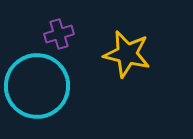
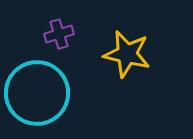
cyan circle: moved 7 px down
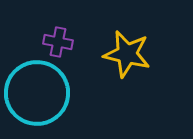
purple cross: moved 1 px left, 8 px down; rotated 28 degrees clockwise
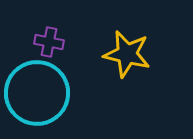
purple cross: moved 9 px left
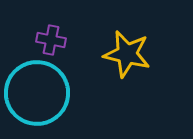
purple cross: moved 2 px right, 2 px up
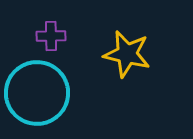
purple cross: moved 4 px up; rotated 12 degrees counterclockwise
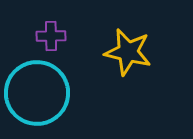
yellow star: moved 1 px right, 2 px up
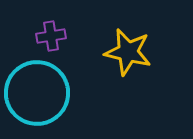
purple cross: rotated 8 degrees counterclockwise
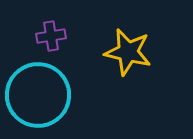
cyan circle: moved 1 px right, 2 px down
